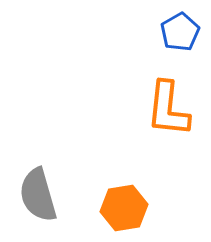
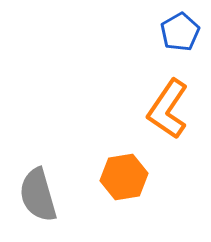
orange L-shape: rotated 28 degrees clockwise
orange hexagon: moved 31 px up
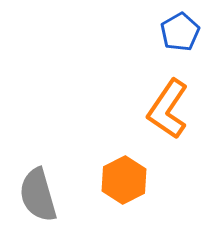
orange hexagon: moved 3 px down; rotated 18 degrees counterclockwise
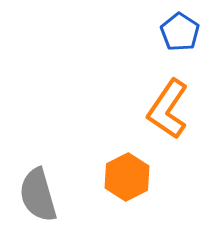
blue pentagon: rotated 9 degrees counterclockwise
orange hexagon: moved 3 px right, 3 px up
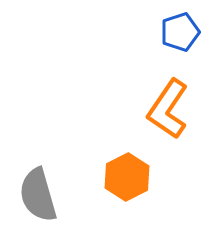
blue pentagon: rotated 21 degrees clockwise
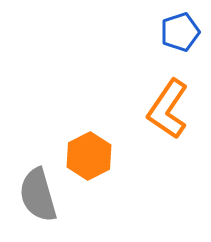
orange hexagon: moved 38 px left, 21 px up
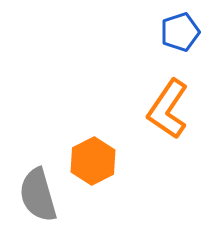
orange hexagon: moved 4 px right, 5 px down
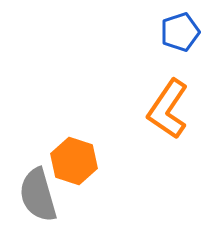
orange hexagon: moved 19 px left; rotated 15 degrees counterclockwise
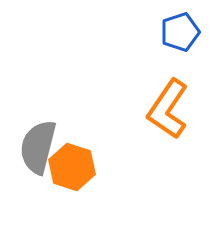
orange hexagon: moved 2 px left, 6 px down
gray semicircle: moved 48 px up; rotated 30 degrees clockwise
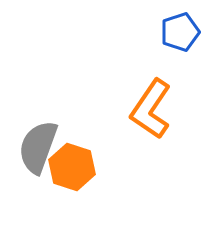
orange L-shape: moved 17 px left
gray semicircle: rotated 6 degrees clockwise
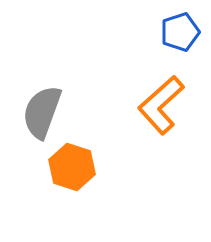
orange L-shape: moved 10 px right, 4 px up; rotated 14 degrees clockwise
gray semicircle: moved 4 px right, 35 px up
